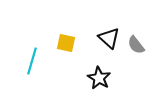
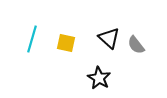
cyan line: moved 22 px up
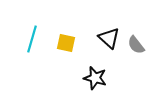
black star: moved 4 px left; rotated 15 degrees counterclockwise
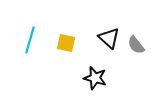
cyan line: moved 2 px left, 1 px down
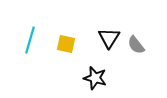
black triangle: rotated 20 degrees clockwise
yellow square: moved 1 px down
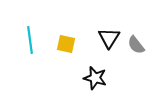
cyan line: rotated 24 degrees counterclockwise
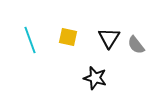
cyan line: rotated 12 degrees counterclockwise
yellow square: moved 2 px right, 7 px up
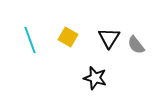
yellow square: rotated 18 degrees clockwise
